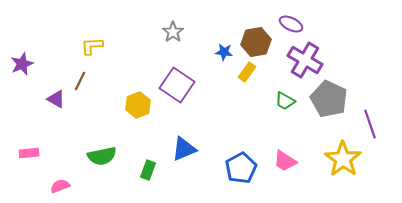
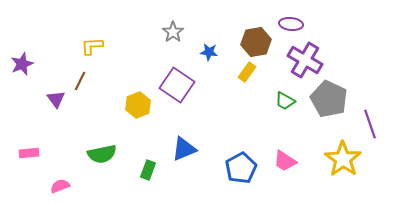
purple ellipse: rotated 20 degrees counterclockwise
blue star: moved 15 px left
purple triangle: rotated 24 degrees clockwise
green semicircle: moved 2 px up
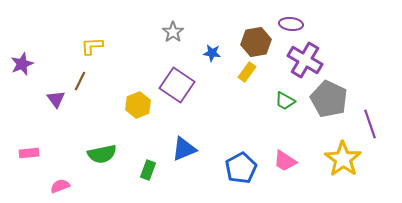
blue star: moved 3 px right, 1 px down
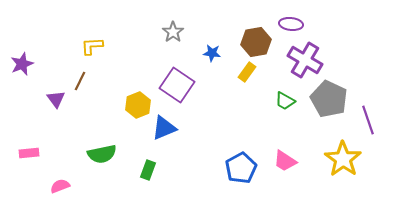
purple line: moved 2 px left, 4 px up
blue triangle: moved 20 px left, 21 px up
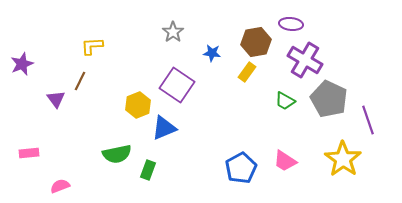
green semicircle: moved 15 px right
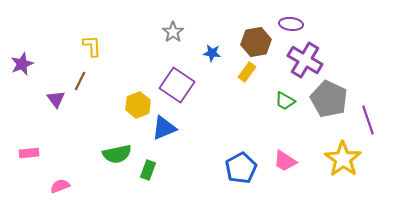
yellow L-shape: rotated 90 degrees clockwise
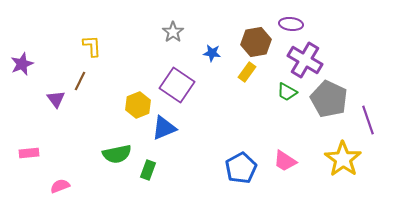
green trapezoid: moved 2 px right, 9 px up
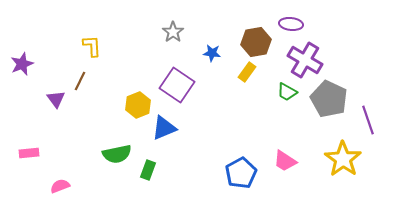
blue pentagon: moved 5 px down
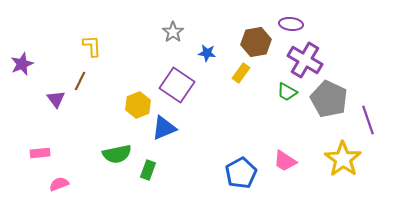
blue star: moved 5 px left
yellow rectangle: moved 6 px left, 1 px down
pink rectangle: moved 11 px right
pink semicircle: moved 1 px left, 2 px up
